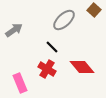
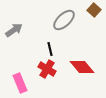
black line: moved 2 px left, 2 px down; rotated 32 degrees clockwise
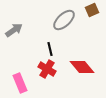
brown square: moved 2 px left; rotated 24 degrees clockwise
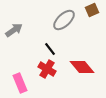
black line: rotated 24 degrees counterclockwise
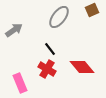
gray ellipse: moved 5 px left, 3 px up; rotated 10 degrees counterclockwise
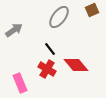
red diamond: moved 6 px left, 2 px up
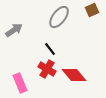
red diamond: moved 2 px left, 10 px down
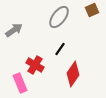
black line: moved 10 px right; rotated 72 degrees clockwise
red cross: moved 12 px left, 4 px up
red diamond: moved 1 px left, 1 px up; rotated 75 degrees clockwise
